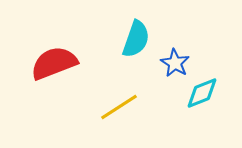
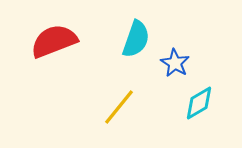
red semicircle: moved 22 px up
cyan diamond: moved 3 px left, 10 px down; rotated 9 degrees counterclockwise
yellow line: rotated 18 degrees counterclockwise
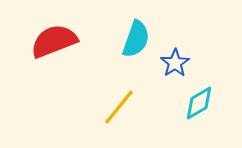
blue star: rotated 8 degrees clockwise
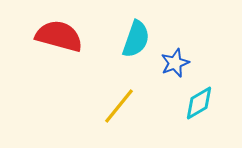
red semicircle: moved 5 px right, 5 px up; rotated 36 degrees clockwise
blue star: rotated 12 degrees clockwise
yellow line: moved 1 px up
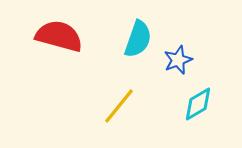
cyan semicircle: moved 2 px right
blue star: moved 3 px right, 3 px up
cyan diamond: moved 1 px left, 1 px down
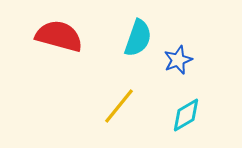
cyan semicircle: moved 1 px up
cyan diamond: moved 12 px left, 11 px down
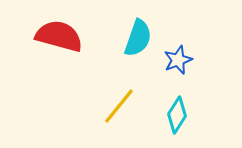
cyan diamond: moved 9 px left; rotated 27 degrees counterclockwise
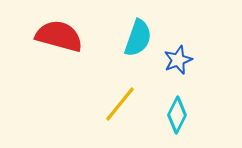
yellow line: moved 1 px right, 2 px up
cyan diamond: rotated 6 degrees counterclockwise
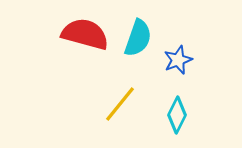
red semicircle: moved 26 px right, 2 px up
